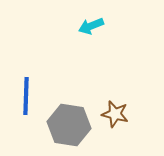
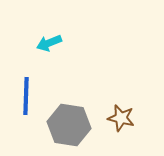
cyan arrow: moved 42 px left, 17 px down
brown star: moved 6 px right, 4 px down
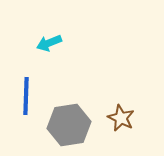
brown star: rotated 12 degrees clockwise
gray hexagon: rotated 18 degrees counterclockwise
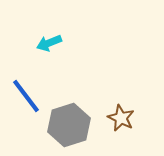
blue line: rotated 39 degrees counterclockwise
gray hexagon: rotated 9 degrees counterclockwise
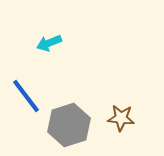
brown star: rotated 20 degrees counterclockwise
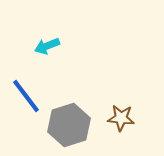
cyan arrow: moved 2 px left, 3 px down
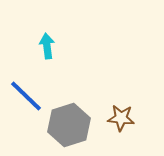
cyan arrow: rotated 105 degrees clockwise
blue line: rotated 9 degrees counterclockwise
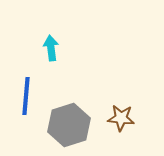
cyan arrow: moved 4 px right, 2 px down
blue line: rotated 51 degrees clockwise
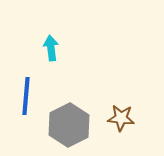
gray hexagon: rotated 9 degrees counterclockwise
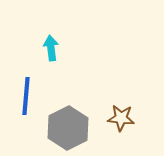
gray hexagon: moved 1 px left, 3 px down
